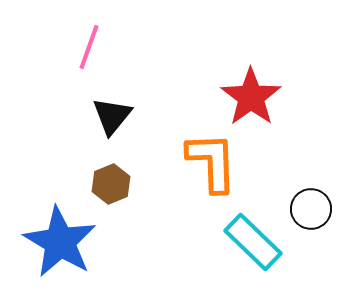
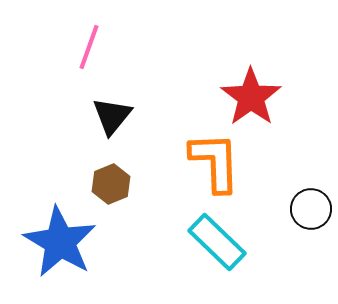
orange L-shape: moved 3 px right
cyan rectangle: moved 36 px left
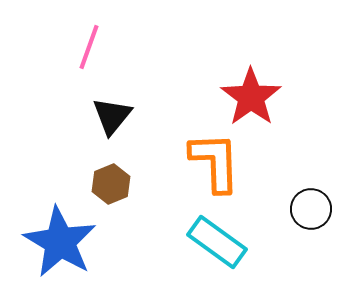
cyan rectangle: rotated 8 degrees counterclockwise
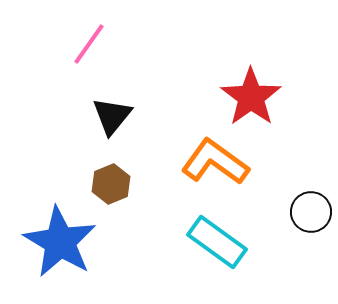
pink line: moved 3 px up; rotated 15 degrees clockwise
orange L-shape: rotated 52 degrees counterclockwise
black circle: moved 3 px down
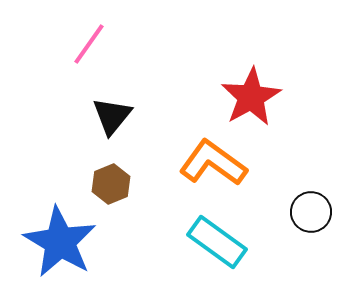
red star: rotated 6 degrees clockwise
orange L-shape: moved 2 px left, 1 px down
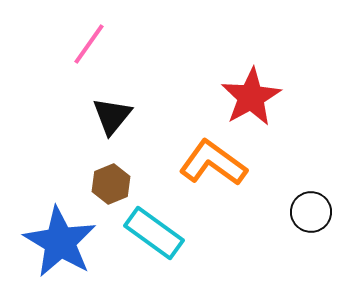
cyan rectangle: moved 63 px left, 9 px up
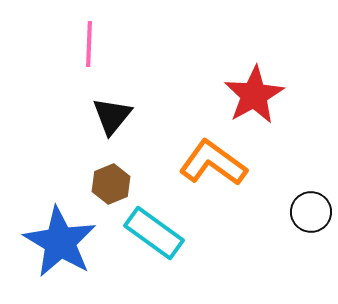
pink line: rotated 33 degrees counterclockwise
red star: moved 3 px right, 2 px up
